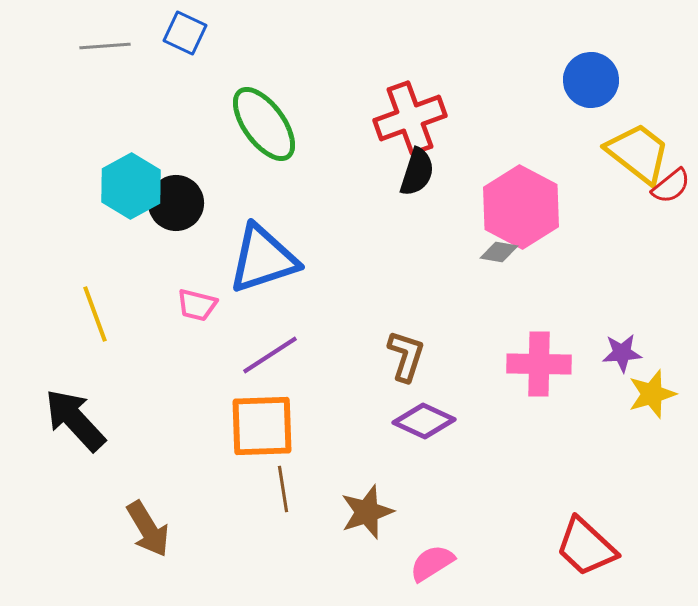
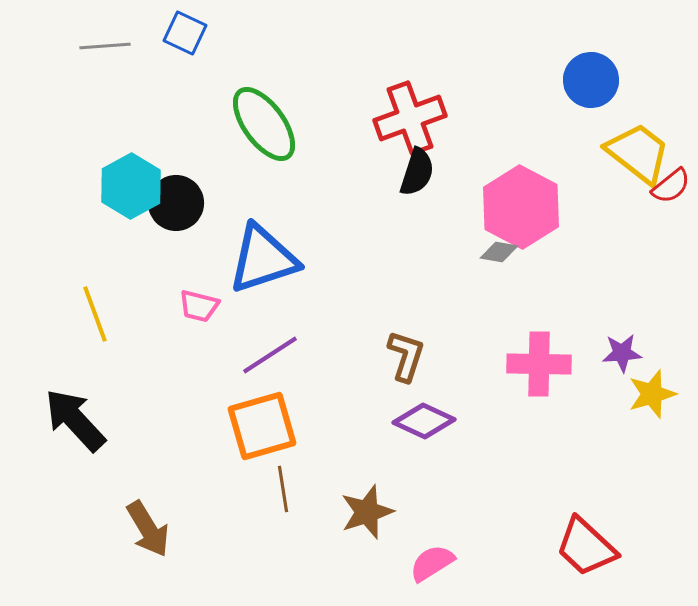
pink trapezoid: moved 2 px right, 1 px down
orange square: rotated 14 degrees counterclockwise
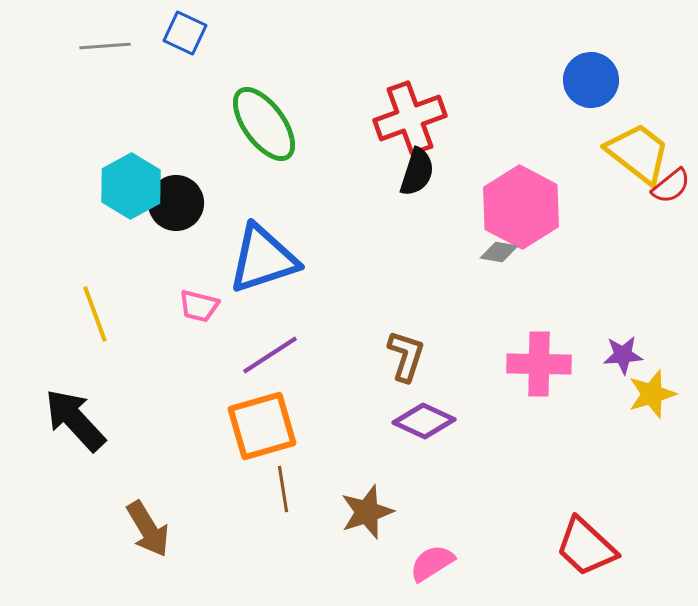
purple star: moved 1 px right, 2 px down
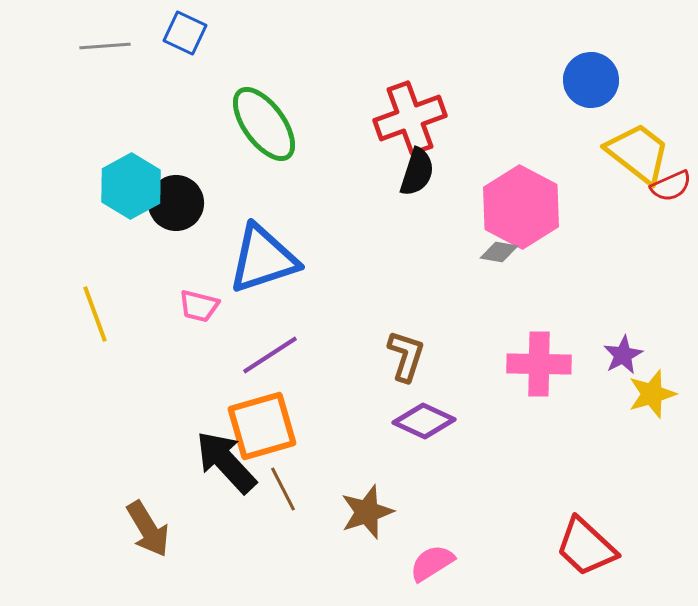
red semicircle: rotated 15 degrees clockwise
purple star: rotated 24 degrees counterclockwise
black arrow: moved 151 px right, 42 px down
brown line: rotated 18 degrees counterclockwise
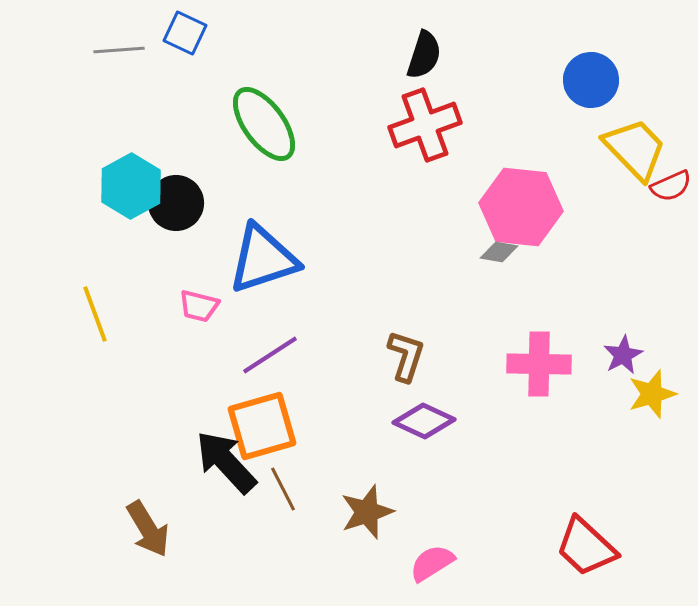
gray line: moved 14 px right, 4 px down
red cross: moved 15 px right, 7 px down
yellow trapezoid: moved 3 px left, 4 px up; rotated 8 degrees clockwise
black semicircle: moved 7 px right, 117 px up
pink hexagon: rotated 22 degrees counterclockwise
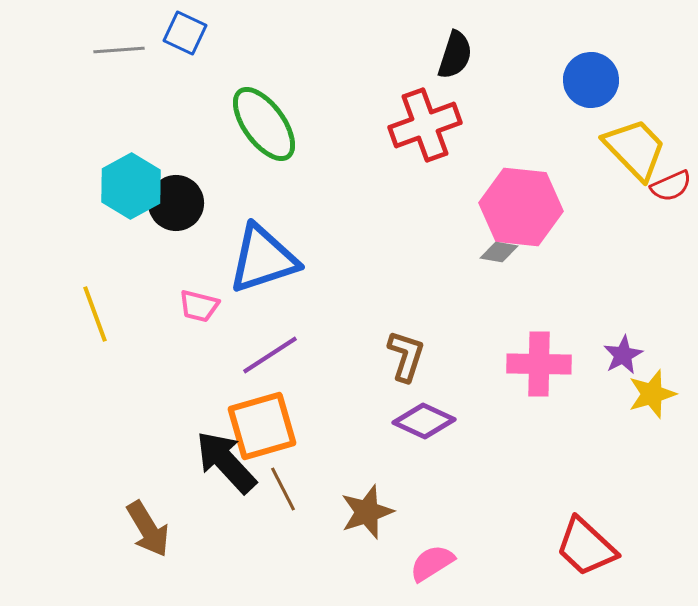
black semicircle: moved 31 px right
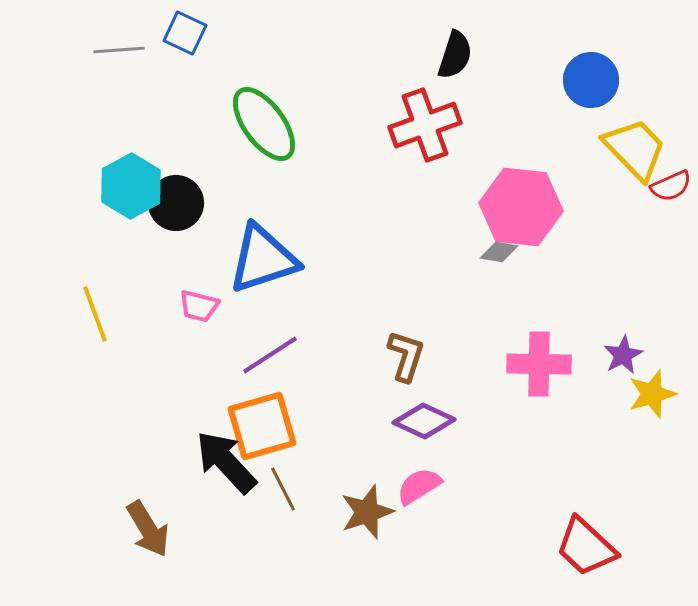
pink semicircle: moved 13 px left, 77 px up
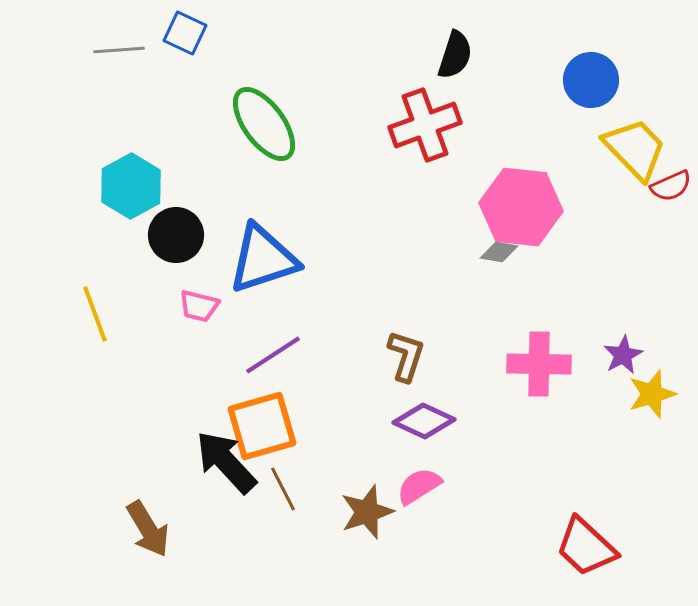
black circle: moved 32 px down
purple line: moved 3 px right
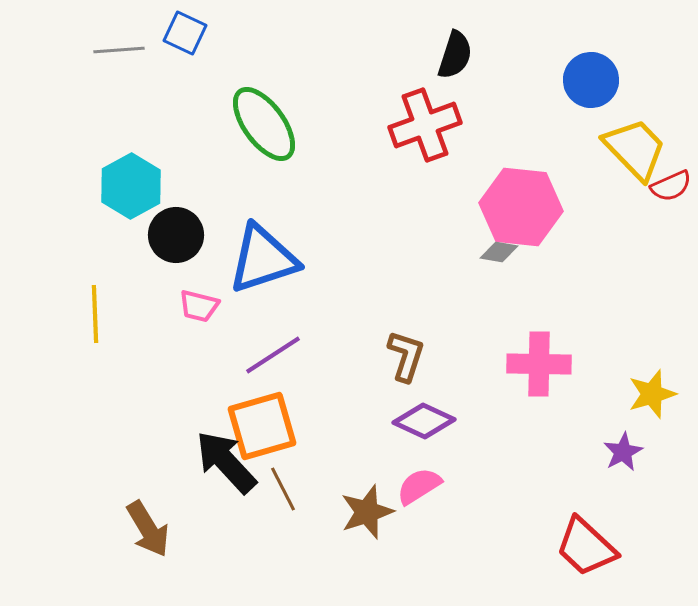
yellow line: rotated 18 degrees clockwise
purple star: moved 97 px down
